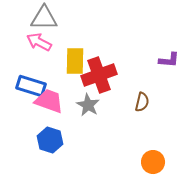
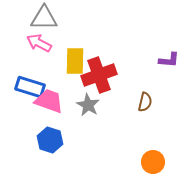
pink arrow: moved 1 px down
blue rectangle: moved 1 px left, 1 px down
brown semicircle: moved 3 px right
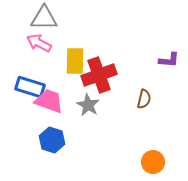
brown semicircle: moved 1 px left, 3 px up
blue hexagon: moved 2 px right
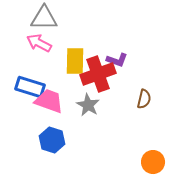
purple L-shape: moved 52 px left; rotated 15 degrees clockwise
red cross: moved 1 px left, 1 px up
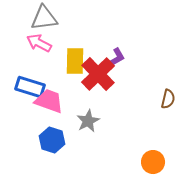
gray triangle: rotated 8 degrees counterclockwise
purple L-shape: moved 1 px left, 2 px up; rotated 50 degrees counterclockwise
red cross: rotated 24 degrees counterclockwise
brown semicircle: moved 24 px right
gray star: moved 16 px down; rotated 15 degrees clockwise
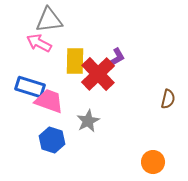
gray triangle: moved 5 px right, 2 px down
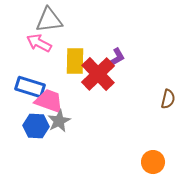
gray star: moved 29 px left
blue hexagon: moved 16 px left, 14 px up; rotated 15 degrees counterclockwise
